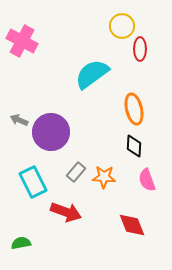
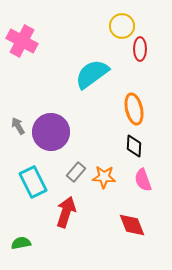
gray arrow: moved 1 px left, 6 px down; rotated 36 degrees clockwise
pink semicircle: moved 4 px left
red arrow: rotated 92 degrees counterclockwise
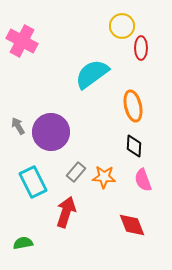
red ellipse: moved 1 px right, 1 px up
orange ellipse: moved 1 px left, 3 px up
green semicircle: moved 2 px right
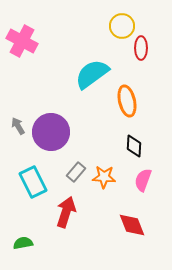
orange ellipse: moved 6 px left, 5 px up
pink semicircle: rotated 40 degrees clockwise
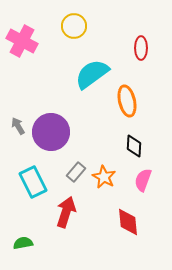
yellow circle: moved 48 px left
orange star: rotated 25 degrees clockwise
red diamond: moved 4 px left, 3 px up; rotated 16 degrees clockwise
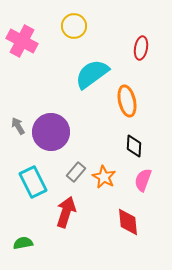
red ellipse: rotated 10 degrees clockwise
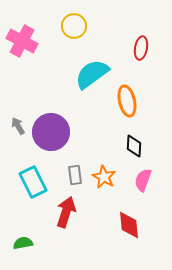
gray rectangle: moved 1 px left, 3 px down; rotated 48 degrees counterclockwise
red diamond: moved 1 px right, 3 px down
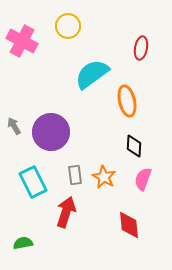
yellow circle: moved 6 px left
gray arrow: moved 4 px left
pink semicircle: moved 1 px up
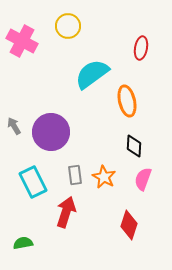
red diamond: rotated 24 degrees clockwise
